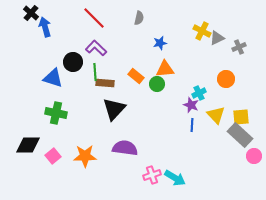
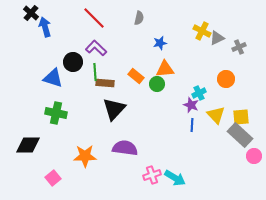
pink square: moved 22 px down
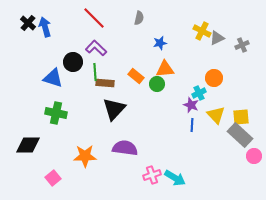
black cross: moved 3 px left, 10 px down
gray cross: moved 3 px right, 2 px up
orange circle: moved 12 px left, 1 px up
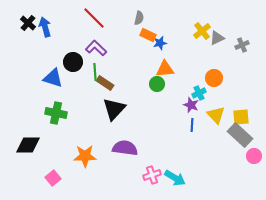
yellow cross: rotated 24 degrees clockwise
orange rectangle: moved 12 px right, 41 px up; rotated 14 degrees counterclockwise
brown rectangle: rotated 30 degrees clockwise
